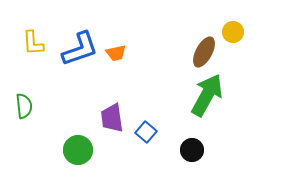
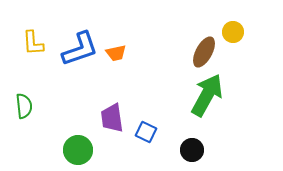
blue square: rotated 15 degrees counterclockwise
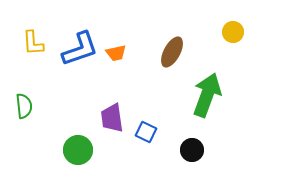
brown ellipse: moved 32 px left
green arrow: rotated 9 degrees counterclockwise
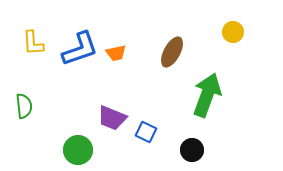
purple trapezoid: rotated 60 degrees counterclockwise
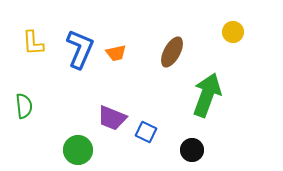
blue L-shape: rotated 48 degrees counterclockwise
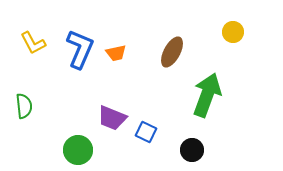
yellow L-shape: rotated 24 degrees counterclockwise
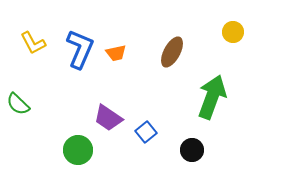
green arrow: moved 5 px right, 2 px down
green semicircle: moved 6 px left, 2 px up; rotated 140 degrees clockwise
purple trapezoid: moved 4 px left; rotated 12 degrees clockwise
blue square: rotated 25 degrees clockwise
